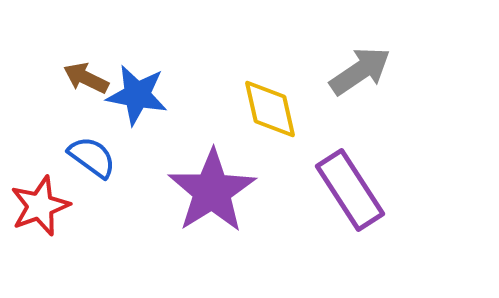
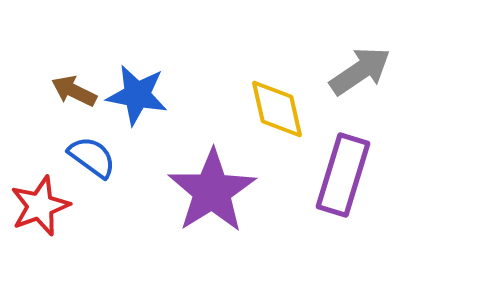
brown arrow: moved 12 px left, 13 px down
yellow diamond: moved 7 px right
purple rectangle: moved 7 px left, 15 px up; rotated 50 degrees clockwise
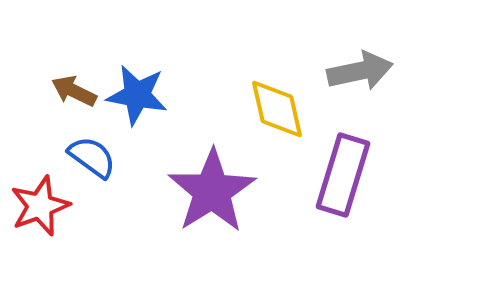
gray arrow: rotated 22 degrees clockwise
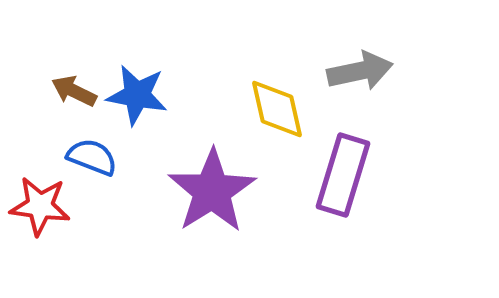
blue semicircle: rotated 15 degrees counterclockwise
red star: rotated 28 degrees clockwise
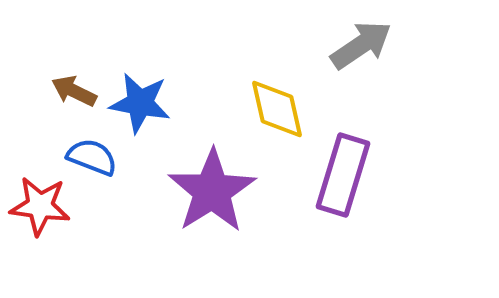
gray arrow: moved 1 px right, 26 px up; rotated 22 degrees counterclockwise
blue star: moved 3 px right, 8 px down
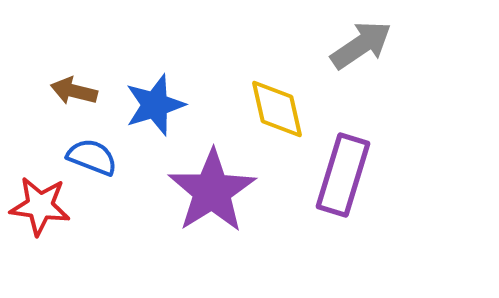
brown arrow: rotated 12 degrees counterclockwise
blue star: moved 15 px right, 2 px down; rotated 28 degrees counterclockwise
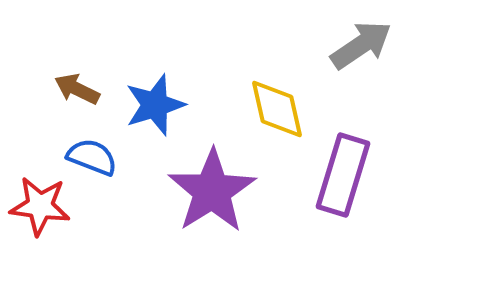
brown arrow: moved 3 px right, 2 px up; rotated 12 degrees clockwise
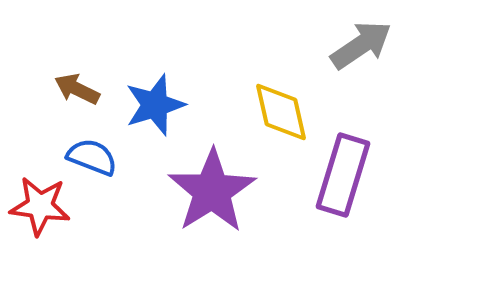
yellow diamond: moved 4 px right, 3 px down
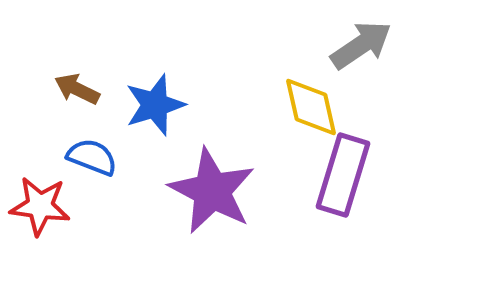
yellow diamond: moved 30 px right, 5 px up
purple star: rotated 12 degrees counterclockwise
